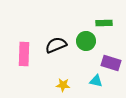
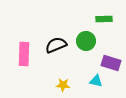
green rectangle: moved 4 px up
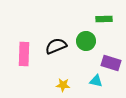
black semicircle: moved 1 px down
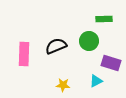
green circle: moved 3 px right
cyan triangle: rotated 40 degrees counterclockwise
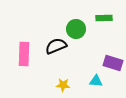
green rectangle: moved 1 px up
green circle: moved 13 px left, 12 px up
purple rectangle: moved 2 px right
cyan triangle: rotated 32 degrees clockwise
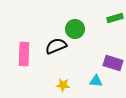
green rectangle: moved 11 px right; rotated 14 degrees counterclockwise
green circle: moved 1 px left
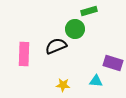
green rectangle: moved 26 px left, 7 px up
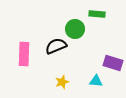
green rectangle: moved 8 px right, 3 px down; rotated 21 degrees clockwise
yellow star: moved 1 px left, 3 px up; rotated 24 degrees counterclockwise
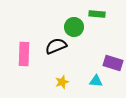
green circle: moved 1 px left, 2 px up
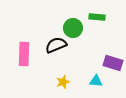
green rectangle: moved 3 px down
green circle: moved 1 px left, 1 px down
black semicircle: moved 1 px up
yellow star: moved 1 px right
